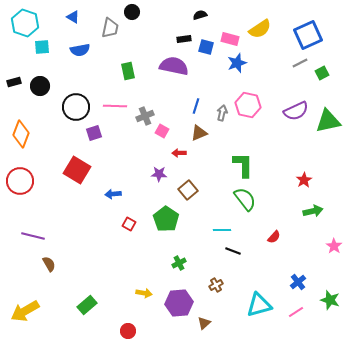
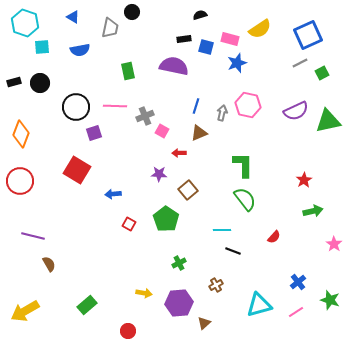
black circle at (40, 86): moved 3 px up
pink star at (334, 246): moved 2 px up
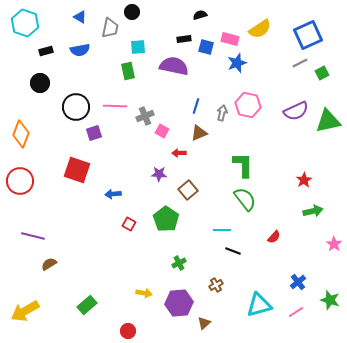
blue triangle at (73, 17): moved 7 px right
cyan square at (42, 47): moved 96 px right
black rectangle at (14, 82): moved 32 px right, 31 px up
red square at (77, 170): rotated 12 degrees counterclockwise
brown semicircle at (49, 264): rotated 91 degrees counterclockwise
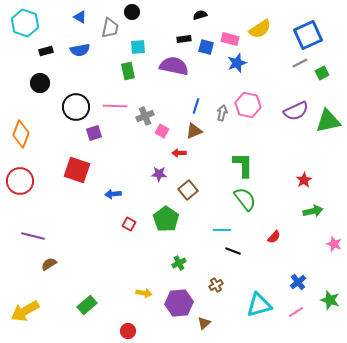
brown triangle at (199, 133): moved 5 px left, 2 px up
pink star at (334, 244): rotated 14 degrees counterclockwise
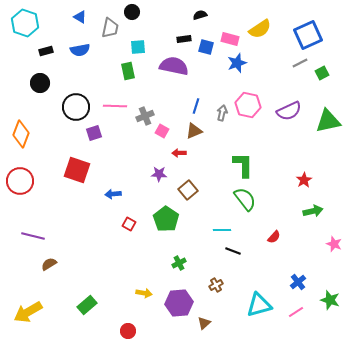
purple semicircle at (296, 111): moved 7 px left
yellow arrow at (25, 311): moved 3 px right, 1 px down
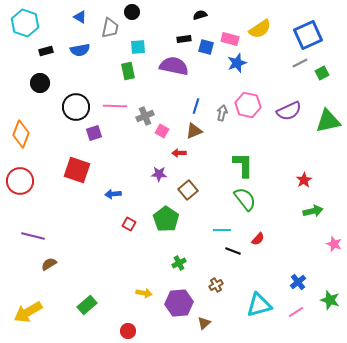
red semicircle at (274, 237): moved 16 px left, 2 px down
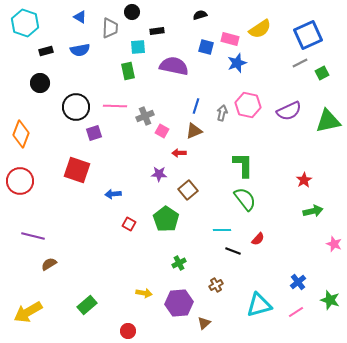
gray trapezoid at (110, 28): rotated 10 degrees counterclockwise
black rectangle at (184, 39): moved 27 px left, 8 px up
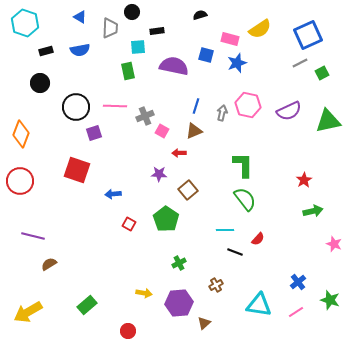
blue square at (206, 47): moved 8 px down
cyan line at (222, 230): moved 3 px right
black line at (233, 251): moved 2 px right, 1 px down
cyan triangle at (259, 305): rotated 24 degrees clockwise
